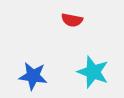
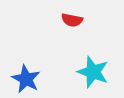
blue star: moved 7 px left, 3 px down; rotated 20 degrees clockwise
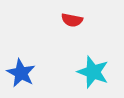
blue star: moved 5 px left, 6 px up
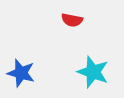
blue star: rotated 12 degrees counterclockwise
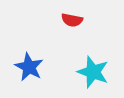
blue star: moved 8 px right, 6 px up; rotated 12 degrees clockwise
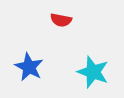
red semicircle: moved 11 px left
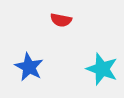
cyan star: moved 9 px right, 3 px up
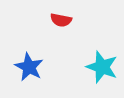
cyan star: moved 2 px up
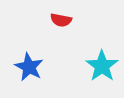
cyan star: moved 1 px up; rotated 16 degrees clockwise
